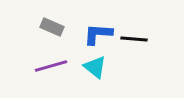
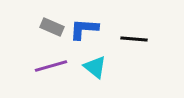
blue L-shape: moved 14 px left, 5 px up
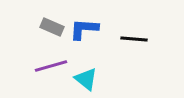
cyan triangle: moved 9 px left, 12 px down
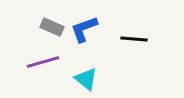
blue L-shape: rotated 24 degrees counterclockwise
purple line: moved 8 px left, 4 px up
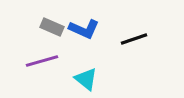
blue L-shape: rotated 136 degrees counterclockwise
black line: rotated 24 degrees counterclockwise
purple line: moved 1 px left, 1 px up
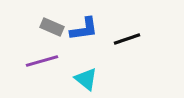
blue L-shape: rotated 32 degrees counterclockwise
black line: moved 7 px left
